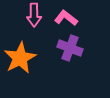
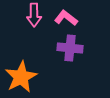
purple cross: rotated 15 degrees counterclockwise
orange star: moved 1 px right, 19 px down
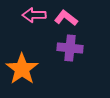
pink arrow: rotated 90 degrees clockwise
orange star: moved 1 px right, 8 px up; rotated 8 degrees counterclockwise
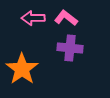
pink arrow: moved 1 px left, 3 px down
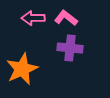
orange star: rotated 12 degrees clockwise
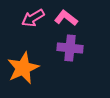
pink arrow: rotated 30 degrees counterclockwise
orange star: moved 1 px right, 1 px up
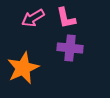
pink L-shape: rotated 140 degrees counterclockwise
